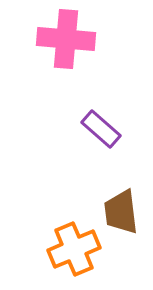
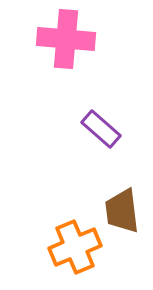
brown trapezoid: moved 1 px right, 1 px up
orange cross: moved 1 px right, 2 px up
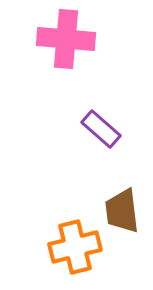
orange cross: rotated 9 degrees clockwise
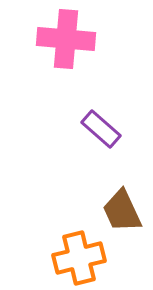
brown trapezoid: rotated 18 degrees counterclockwise
orange cross: moved 4 px right, 11 px down
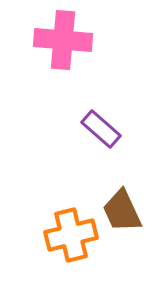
pink cross: moved 3 px left, 1 px down
orange cross: moved 8 px left, 23 px up
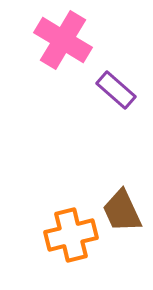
pink cross: rotated 26 degrees clockwise
purple rectangle: moved 15 px right, 39 px up
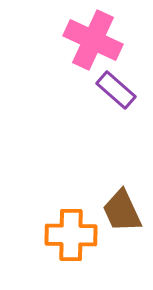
pink cross: moved 30 px right; rotated 6 degrees counterclockwise
orange cross: rotated 15 degrees clockwise
